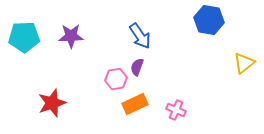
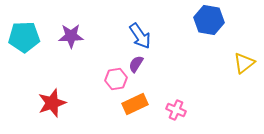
purple semicircle: moved 1 px left, 3 px up; rotated 12 degrees clockwise
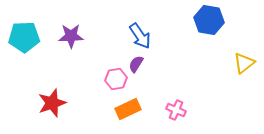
orange rectangle: moved 7 px left, 5 px down
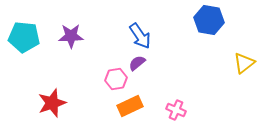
cyan pentagon: rotated 8 degrees clockwise
purple semicircle: moved 1 px right, 1 px up; rotated 18 degrees clockwise
orange rectangle: moved 2 px right, 3 px up
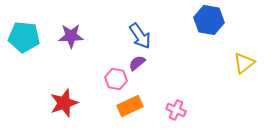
pink hexagon: rotated 20 degrees clockwise
red star: moved 12 px right
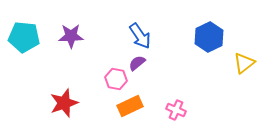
blue hexagon: moved 17 px down; rotated 24 degrees clockwise
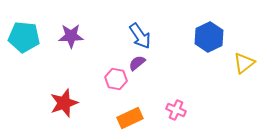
orange rectangle: moved 12 px down
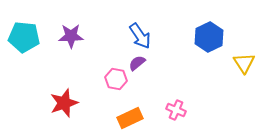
yellow triangle: rotated 25 degrees counterclockwise
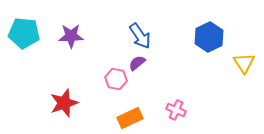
cyan pentagon: moved 4 px up
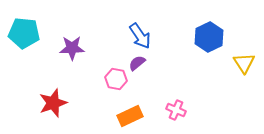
purple star: moved 1 px right, 12 px down
red star: moved 11 px left
orange rectangle: moved 2 px up
